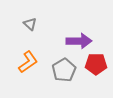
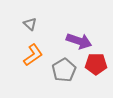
purple arrow: rotated 20 degrees clockwise
orange L-shape: moved 5 px right, 7 px up
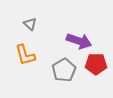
orange L-shape: moved 8 px left; rotated 110 degrees clockwise
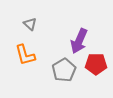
purple arrow: rotated 95 degrees clockwise
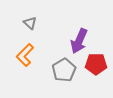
gray triangle: moved 1 px up
orange L-shape: rotated 60 degrees clockwise
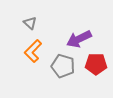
purple arrow: moved 2 px up; rotated 40 degrees clockwise
orange L-shape: moved 8 px right, 4 px up
gray pentagon: moved 1 px left, 4 px up; rotated 25 degrees counterclockwise
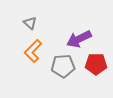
gray pentagon: rotated 20 degrees counterclockwise
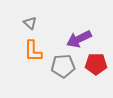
orange L-shape: rotated 45 degrees counterclockwise
